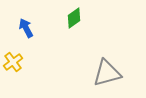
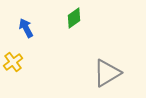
gray triangle: rotated 16 degrees counterclockwise
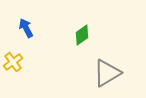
green diamond: moved 8 px right, 17 px down
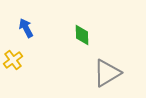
green diamond: rotated 55 degrees counterclockwise
yellow cross: moved 2 px up
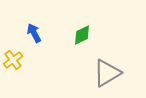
blue arrow: moved 8 px right, 5 px down
green diamond: rotated 65 degrees clockwise
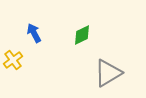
gray triangle: moved 1 px right
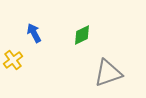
gray triangle: rotated 12 degrees clockwise
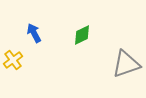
gray triangle: moved 18 px right, 9 px up
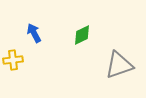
yellow cross: rotated 30 degrees clockwise
gray triangle: moved 7 px left, 1 px down
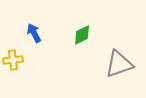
gray triangle: moved 1 px up
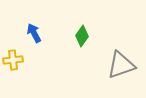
green diamond: moved 1 px down; rotated 30 degrees counterclockwise
gray triangle: moved 2 px right, 1 px down
